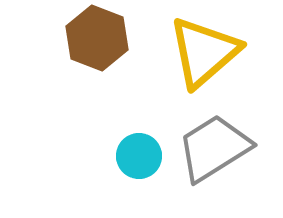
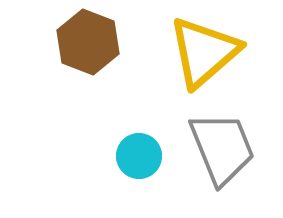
brown hexagon: moved 9 px left, 4 px down
gray trapezoid: moved 8 px right; rotated 100 degrees clockwise
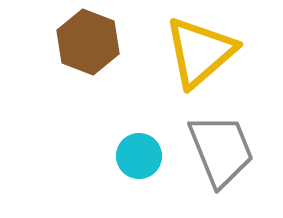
yellow triangle: moved 4 px left
gray trapezoid: moved 1 px left, 2 px down
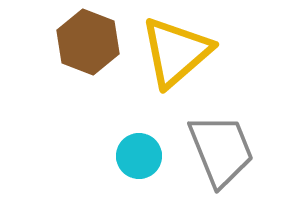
yellow triangle: moved 24 px left
